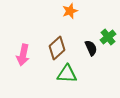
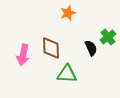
orange star: moved 2 px left, 2 px down
brown diamond: moved 6 px left; rotated 50 degrees counterclockwise
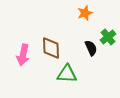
orange star: moved 17 px right
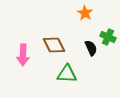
orange star: rotated 21 degrees counterclockwise
green cross: rotated 28 degrees counterclockwise
brown diamond: moved 3 px right, 3 px up; rotated 25 degrees counterclockwise
pink arrow: rotated 10 degrees counterclockwise
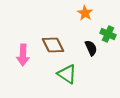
green cross: moved 3 px up
brown diamond: moved 1 px left
green triangle: rotated 30 degrees clockwise
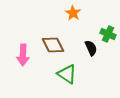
orange star: moved 12 px left
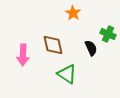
brown diamond: rotated 15 degrees clockwise
